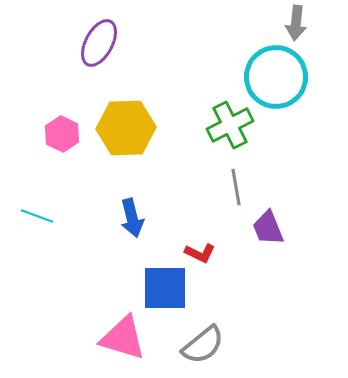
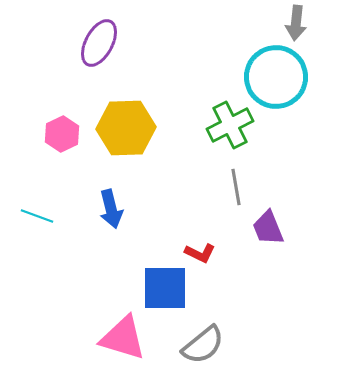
pink hexagon: rotated 8 degrees clockwise
blue arrow: moved 21 px left, 9 px up
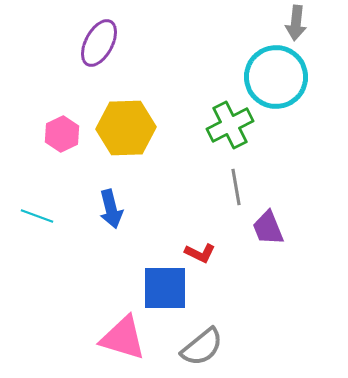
gray semicircle: moved 1 px left, 2 px down
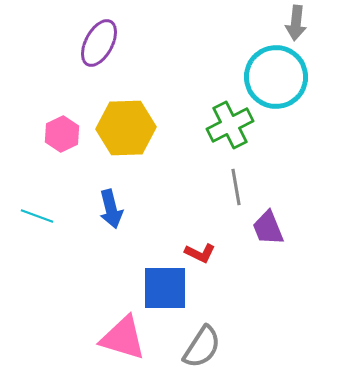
gray semicircle: rotated 18 degrees counterclockwise
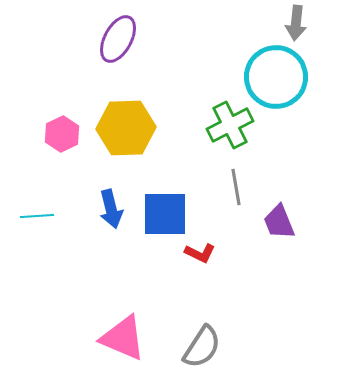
purple ellipse: moved 19 px right, 4 px up
cyan line: rotated 24 degrees counterclockwise
purple trapezoid: moved 11 px right, 6 px up
blue square: moved 74 px up
pink triangle: rotated 6 degrees clockwise
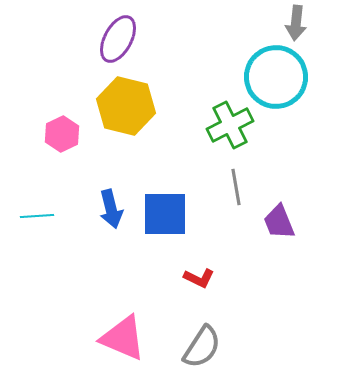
yellow hexagon: moved 22 px up; rotated 16 degrees clockwise
red L-shape: moved 1 px left, 25 px down
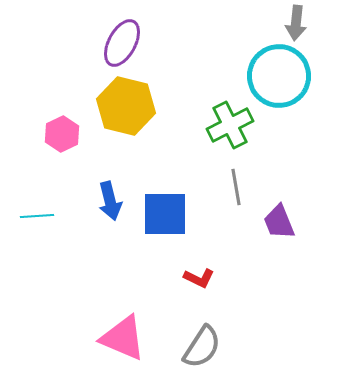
purple ellipse: moved 4 px right, 4 px down
cyan circle: moved 3 px right, 1 px up
blue arrow: moved 1 px left, 8 px up
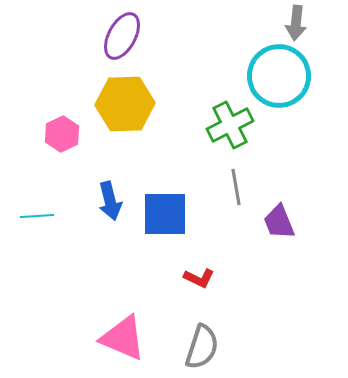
purple ellipse: moved 7 px up
yellow hexagon: moved 1 px left, 2 px up; rotated 16 degrees counterclockwise
gray semicircle: rotated 15 degrees counterclockwise
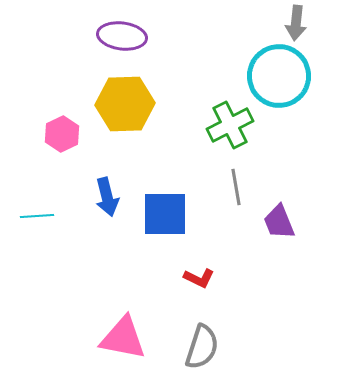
purple ellipse: rotated 69 degrees clockwise
blue arrow: moved 3 px left, 4 px up
pink triangle: rotated 12 degrees counterclockwise
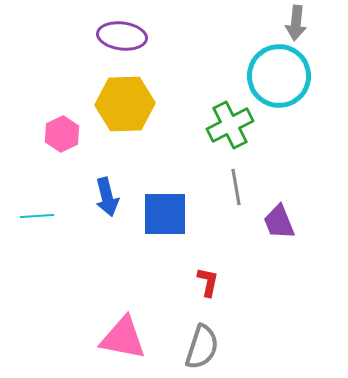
red L-shape: moved 9 px right, 4 px down; rotated 104 degrees counterclockwise
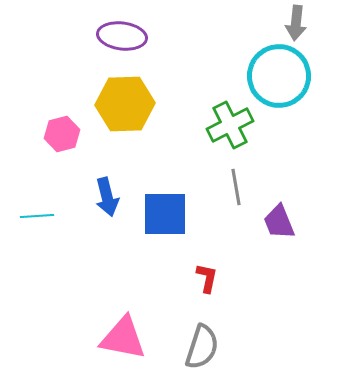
pink hexagon: rotated 12 degrees clockwise
red L-shape: moved 1 px left, 4 px up
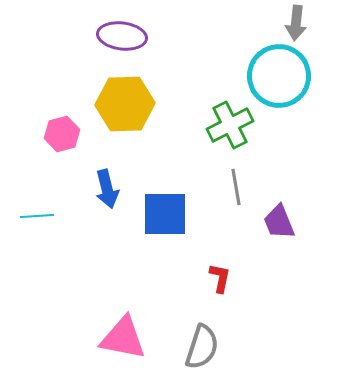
blue arrow: moved 8 px up
red L-shape: moved 13 px right
